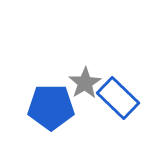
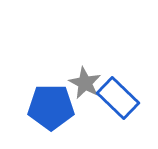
gray star: rotated 12 degrees counterclockwise
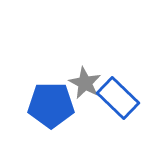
blue pentagon: moved 2 px up
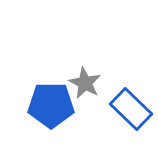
blue rectangle: moved 13 px right, 11 px down
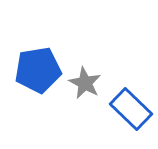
blue pentagon: moved 13 px left, 35 px up; rotated 9 degrees counterclockwise
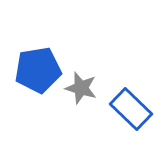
gray star: moved 4 px left, 5 px down; rotated 12 degrees counterclockwise
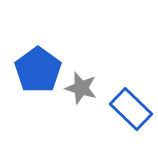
blue pentagon: rotated 27 degrees counterclockwise
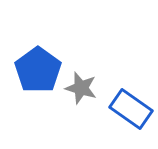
blue rectangle: rotated 9 degrees counterclockwise
